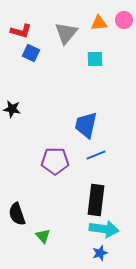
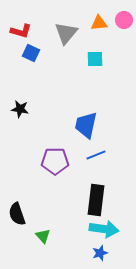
black star: moved 8 px right
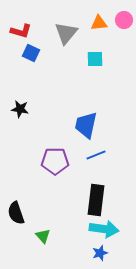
black semicircle: moved 1 px left, 1 px up
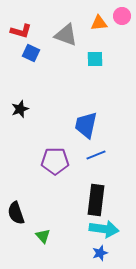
pink circle: moved 2 px left, 4 px up
gray triangle: moved 2 px down; rotated 50 degrees counterclockwise
black star: rotated 30 degrees counterclockwise
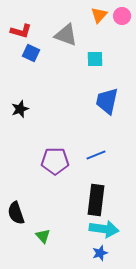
orange triangle: moved 8 px up; rotated 42 degrees counterclockwise
blue trapezoid: moved 21 px right, 24 px up
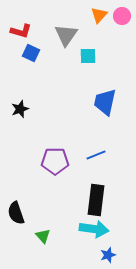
gray triangle: rotated 45 degrees clockwise
cyan square: moved 7 px left, 3 px up
blue trapezoid: moved 2 px left, 1 px down
cyan arrow: moved 10 px left
blue star: moved 8 px right, 2 px down
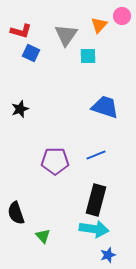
orange triangle: moved 10 px down
blue trapezoid: moved 5 px down; rotated 96 degrees clockwise
black rectangle: rotated 8 degrees clockwise
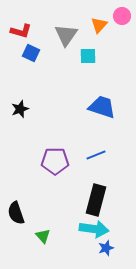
blue trapezoid: moved 3 px left
blue star: moved 2 px left, 7 px up
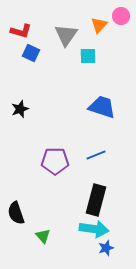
pink circle: moved 1 px left
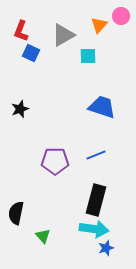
red L-shape: rotated 95 degrees clockwise
gray triangle: moved 3 px left; rotated 25 degrees clockwise
black semicircle: rotated 30 degrees clockwise
